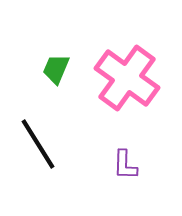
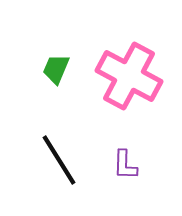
pink cross: moved 2 px right, 2 px up; rotated 8 degrees counterclockwise
black line: moved 21 px right, 16 px down
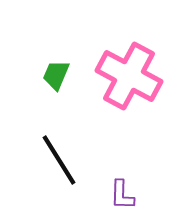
green trapezoid: moved 6 px down
purple L-shape: moved 3 px left, 30 px down
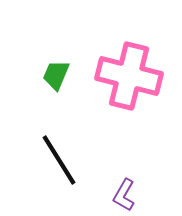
pink cross: rotated 14 degrees counterclockwise
purple L-shape: moved 2 px right; rotated 28 degrees clockwise
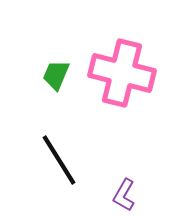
pink cross: moved 7 px left, 3 px up
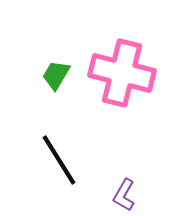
green trapezoid: rotated 8 degrees clockwise
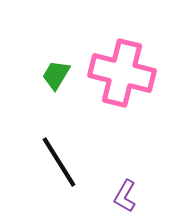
black line: moved 2 px down
purple L-shape: moved 1 px right, 1 px down
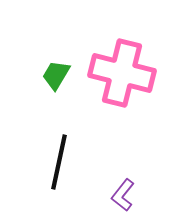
black line: rotated 44 degrees clockwise
purple L-shape: moved 2 px left, 1 px up; rotated 8 degrees clockwise
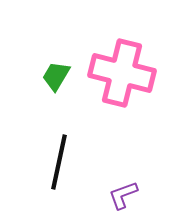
green trapezoid: moved 1 px down
purple L-shape: rotated 32 degrees clockwise
